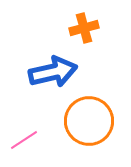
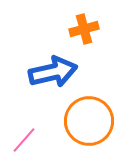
orange cross: moved 1 px down
pink line: rotated 16 degrees counterclockwise
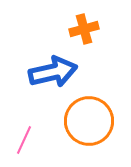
pink line: rotated 16 degrees counterclockwise
